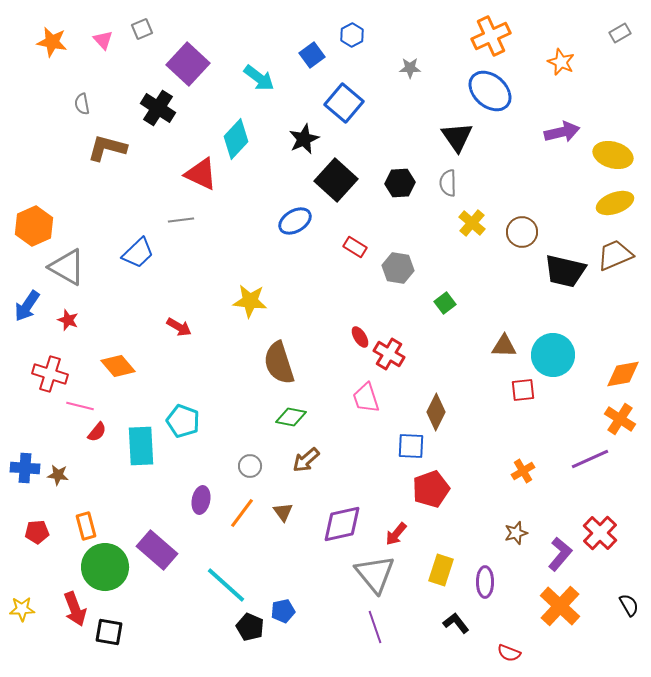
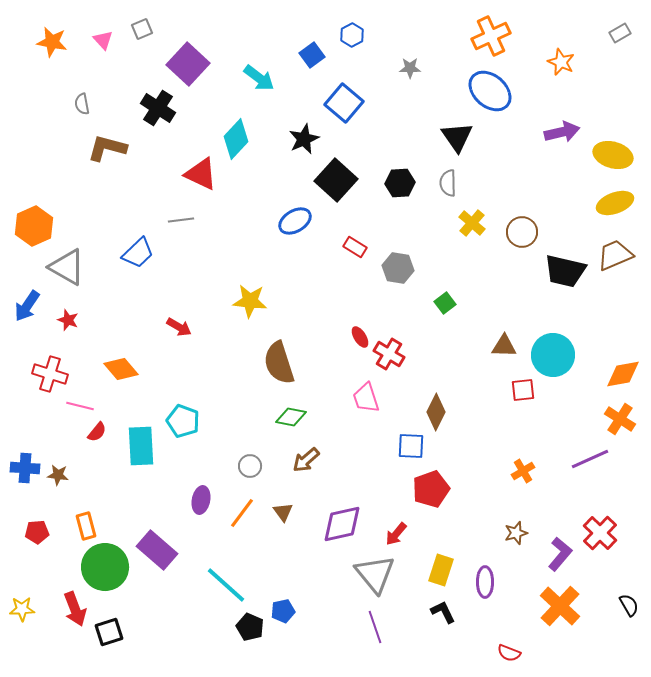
orange diamond at (118, 366): moved 3 px right, 3 px down
black L-shape at (456, 623): moved 13 px left, 11 px up; rotated 12 degrees clockwise
black square at (109, 632): rotated 28 degrees counterclockwise
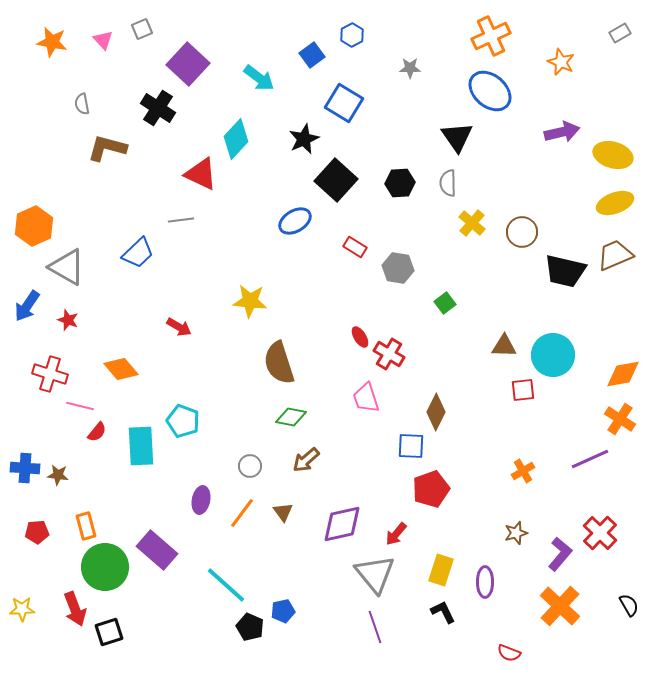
blue square at (344, 103): rotated 9 degrees counterclockwise
